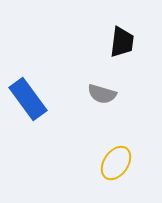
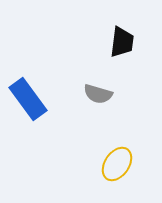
gray semicircle: moved 4 px left
yellow ellipse: moved 1 px right, 1 px down
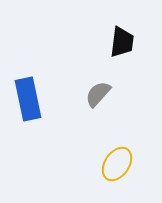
gray semicircle: rotated 116 degrees clockwise
blue rectangle: rotated 24 degrees clockwise
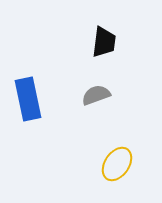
black trapezoid: moved 18 px left
gray semicircle: moved 2 px left, 1 px down; rotated 28 degrees clockwise
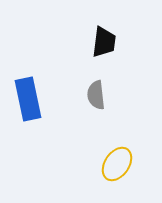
gray semicircle: rotated 76 degrees counterclockwise
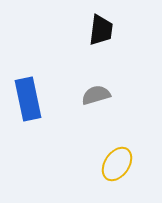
black trapezoid: moved 3 px left, 12 px up
gray semicircle: rotated 80 degrees clockwise
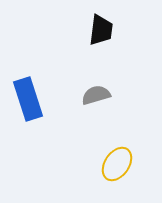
blue rectangle: rotated 6 degrees counterclockwise
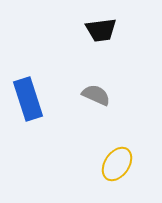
black trapezoid: rotated 76 degrees clockwise
gray semicircle: rotated 40 degrees clockwise
